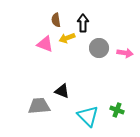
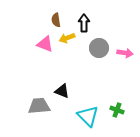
black arrow: moved 1 px right
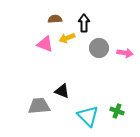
brown semicircle: moved 1 px left, 1 px up; rotated 96 degrees clockwise
green cross: moved 1 px down
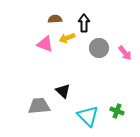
pink arrow: rotated 42 degrees clockwise
black triangle: moved 1 px right; rotated 21 degrees clockwise
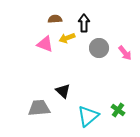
gray trapezoid: moved 2 px down
green cross: moved 1 px right, 1 px up; rotated 16 degrees clockwise
cyan triangle: rotated 35 degrees clockwise
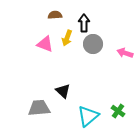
brown semicircle: moved 4 px up
yellow arrow: rotated 49 degrees counterclockwise
gray circle: moved 6 px left, 4 px up
pink arrow: rotated 147 degrees clockwise
green cross: moved 1 px down
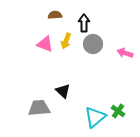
yellow arrow: moved 1 px left, 3 px down
cyan triangle: moved 7 px right, 1 px down
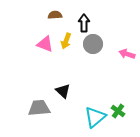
pink arrow: moved 2 px right, 1 px down
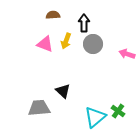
brown semicircle: moved 2 px left
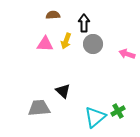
pink triangle: rotated 18 degrees counterclockwise
green cross: rotated 24 degrees clockwise
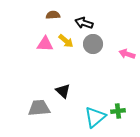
black arrow: rotated 72 degrees counterclockwise
yellow arrow: rotated 70 degrees counterclockwise
green cross: rotated 24 degrees clockwise
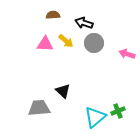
gray circle: moved 1 px right, 1 px up
green cross: rotated 16 degrees counterclockwise
